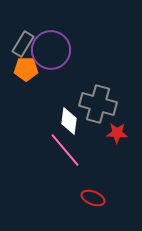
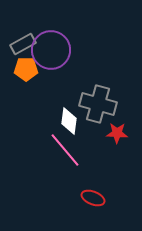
gray rectangle: rotated 30 degrees clockwise
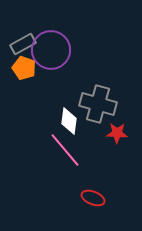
orange pentagon: moved 2 px left, 1 px up; rotated 20 degrees clockwise
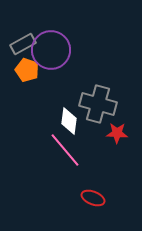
orange pentagon: moved 3 px right, 2 px down
